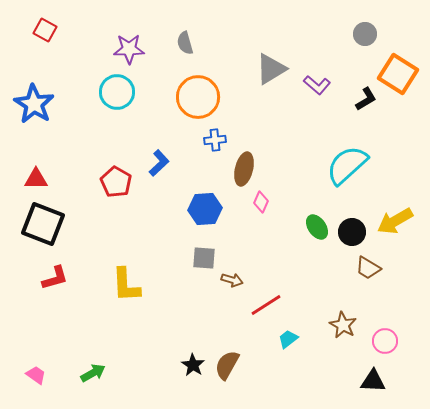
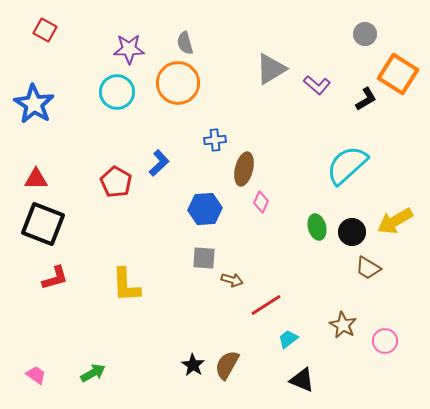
orange circle: moved 20 px left, 14 px up
green ellipse: rotated 20 degrees clockwise
black triangle: moved 71 px left, 1 px up; rotated 20 degrees clockwise
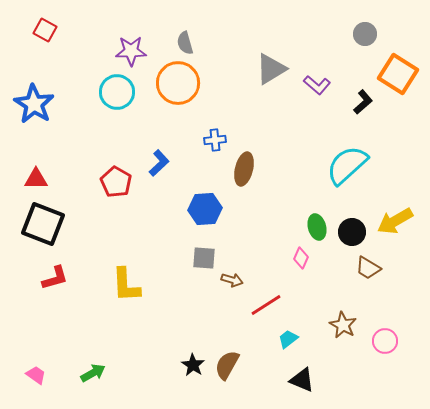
purple star: moved 2 px right, 2 px down
black L-shape: moved 3 px left, 3 px down; rotated 10 degrees counterclockwise
pink diamond: moved 40 px right, 56 px down
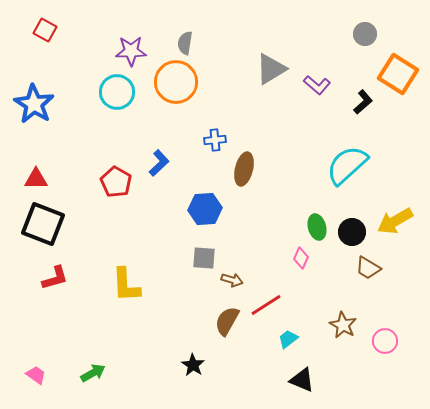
gray semicircle: rotated 25 degrees clockwise
orange circle: moved 2 px left, 1 px up
brown semicircle: moved 44 px up
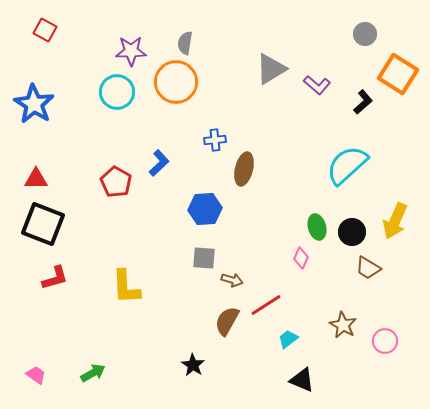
yellow arrow: rotated 36 degrees counterclockwise
yellow L-shape: moved 2 px down
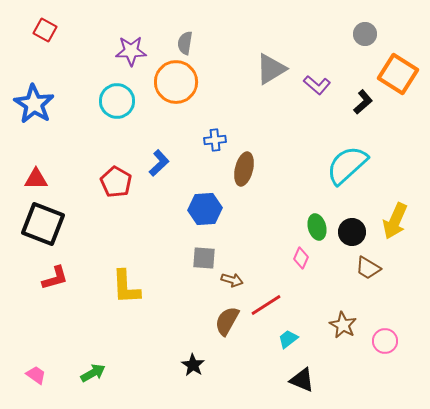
cyan circle: moved 9 px down
